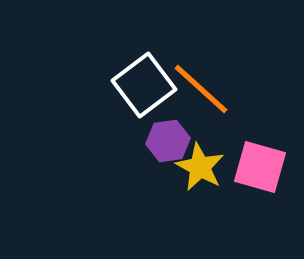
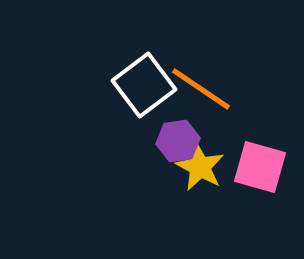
orange line: rotated 8 degrees counterclockwise
purple hexagon: moved 10 px right
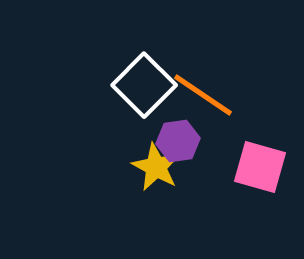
white square: rotated 8 degrees counterclockwise
orange line: moved 2 px right, 6 px down
yellow star: moved 44 px left
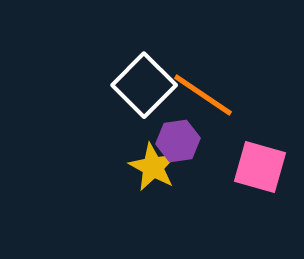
yellow star: moved 3 px left
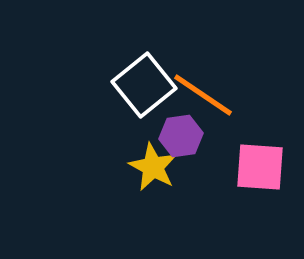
white square: rotated 6 degrees clockwise
purple hexagon: moved 3 px right, 5 px up
pink square: rotated 12 degrees counterclockwise
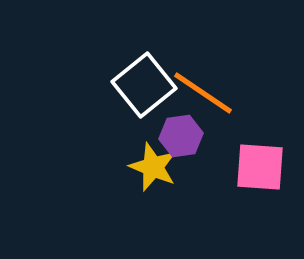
orange line: moved 2 px up
yellow star: rotated 6 degrees counterclockwise
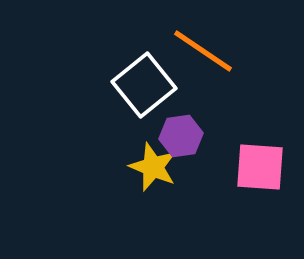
orange line: moved 42 px up
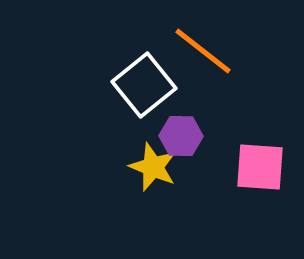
orange line: rotated 4 degrees clockwise
purple hexagon: rotated 9 degrees clockwise
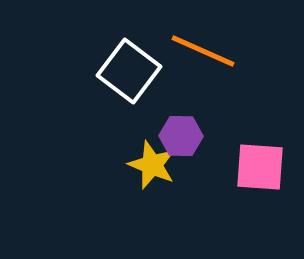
orange line: rotated 14 degrees counterclockwise
white square: moved 15 px left, 14 px up; rotated 14 degrees counterclockwise
yellow star: moved 1 px left, 2 px up
